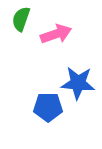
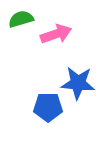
green semicircle: rotated 55 degrees clockwise
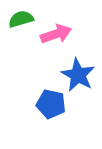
blue star: moved 8 px up; rotated 24 degrees clockwise
blue pentagon: moved 3 px right, 3 px up; rotated 12 degrees clockwise
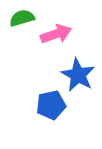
green semicircle: moved 1 px right, 1 px up
blue pentagon: moved 1 px down; rotated 24 degrees counterclockwise
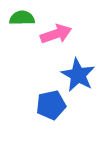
green semicircle: rotated 15 degrees clockwise
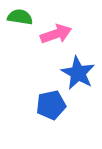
green semicircle: moved 2 px left, 1 px up; rotated 10 degrees clockwise
blue star: moved 2 px up
